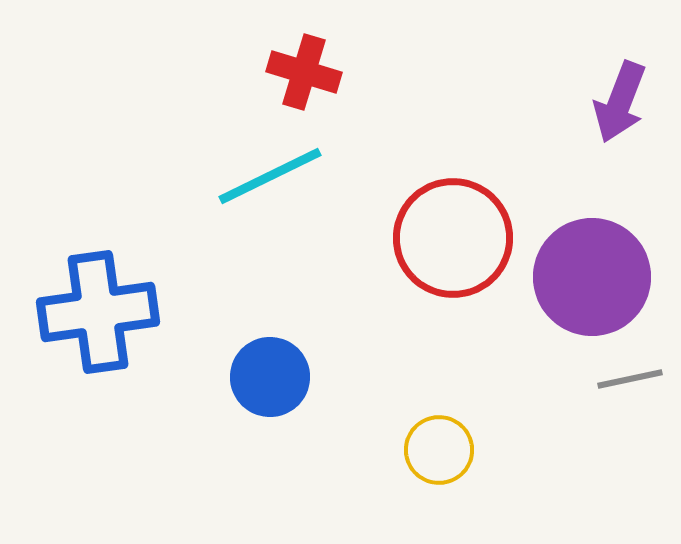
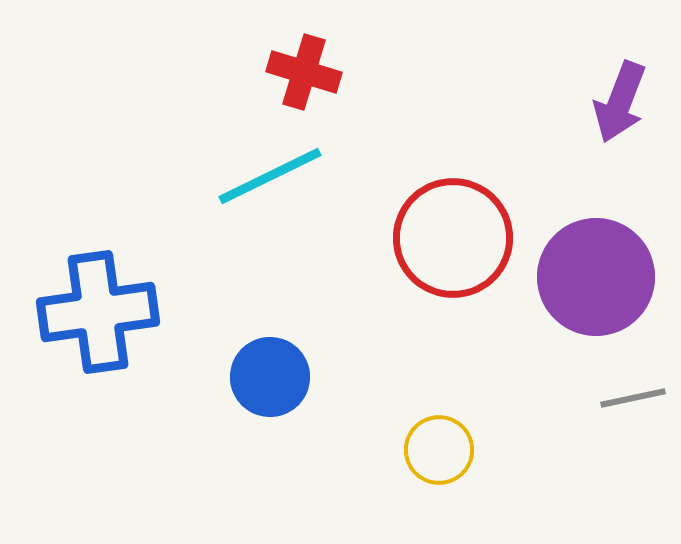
purple circle: moved 4 px right
gray line: moved 3 px right, 19 px down
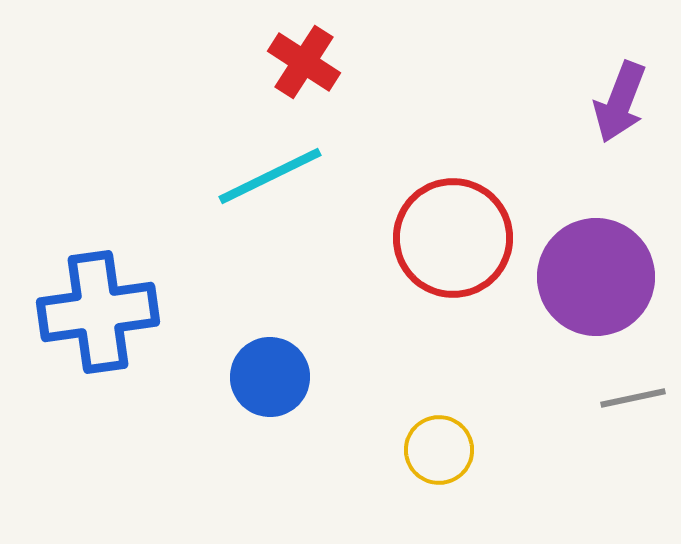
red cross: moved 10 px up; rotated 16 degrees clockwise
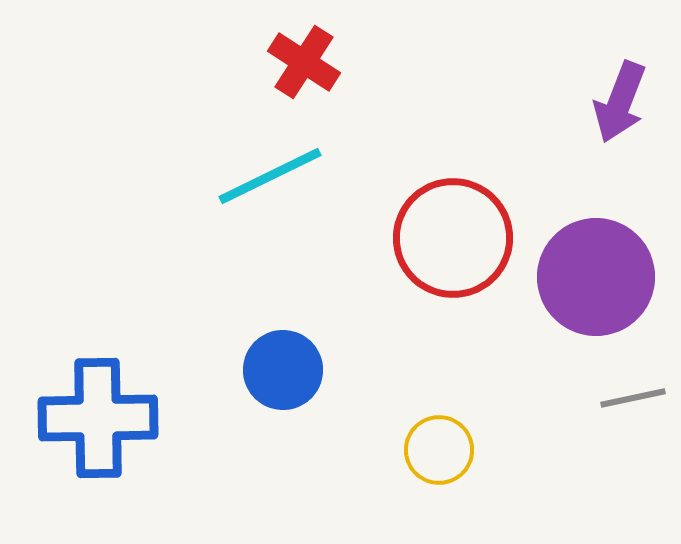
blue cross: moved 106 px down; rotated 7 degrees clockwise
blue circle: moved 13 px right, 7 px up
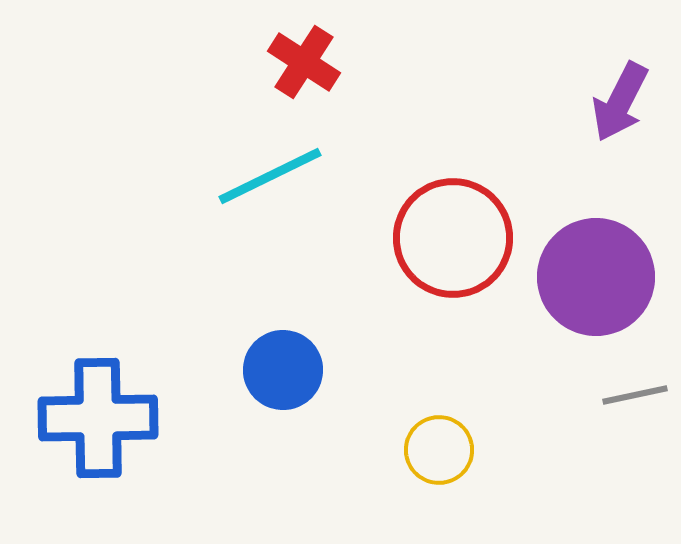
purple arrow: rotated 6 degrees clockwise
gray line: moved 2 px right, 3 px up
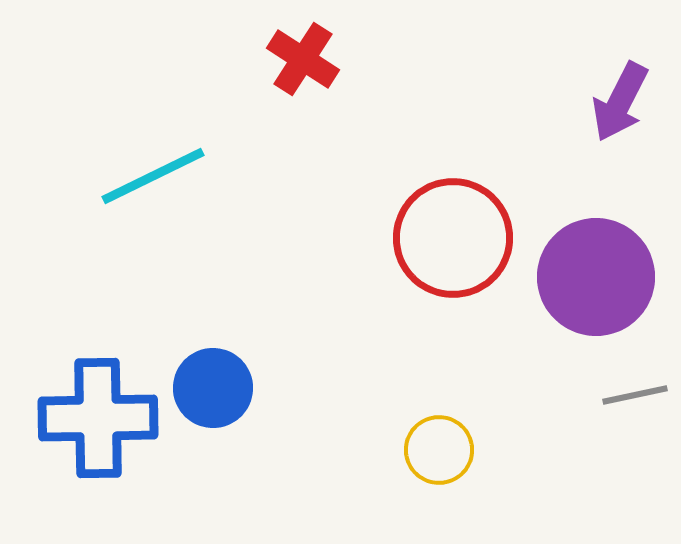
red cross: moved 1 px left, 3 px up
cyan line: moved 117 px left
blue circle: moved 70 px left, 18 px down
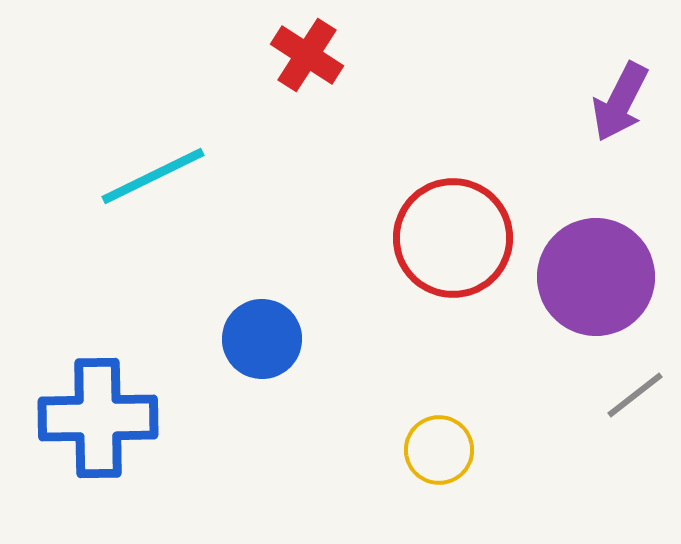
red cross: moved 4 px right, 4 px up
blue circle: moved 49 px right, 49 px up
gray line: rotated 26 degrees counterclockwise
